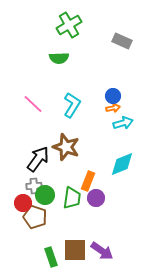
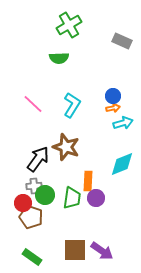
orange rectangle: rotated 18 degrees counterclockwise
brown pentagon: moved 4 px left
green rectangle: moved 19 px left; rotated 36 degrees counterclockwise
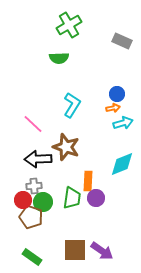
blue circle: moved 4 px right, 2 px up
pink line: moved 20 px down
black arrow: rotated 128 degrees counterclockwise
green circle: moved 2 px left, 7 px down
red circle: moved 3 px up
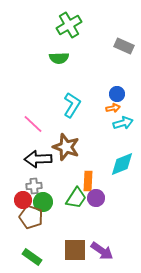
gray rectangle: moved 2 px right, 5 px down
green trapezoid: moved 4 px right; rotated 25 degrees clockwise
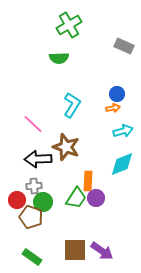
cyan arrow: moved 8 px down
red circle: moved 6 px left
